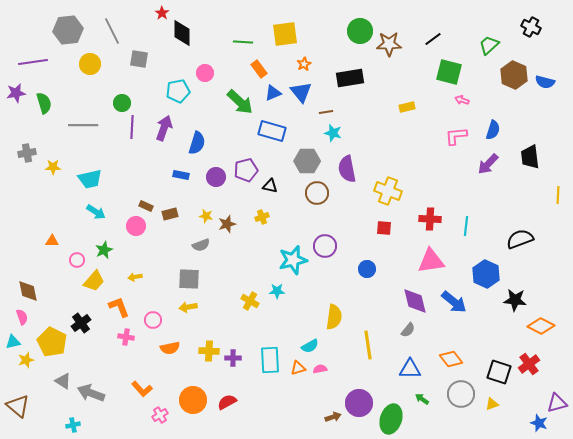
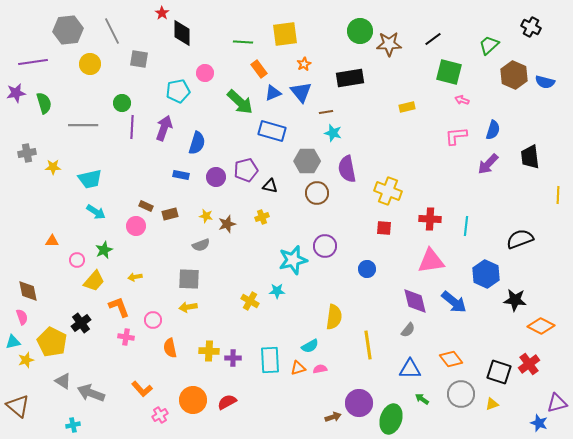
orange semicircle at (170, 348): rotated 90 degrees clockwise
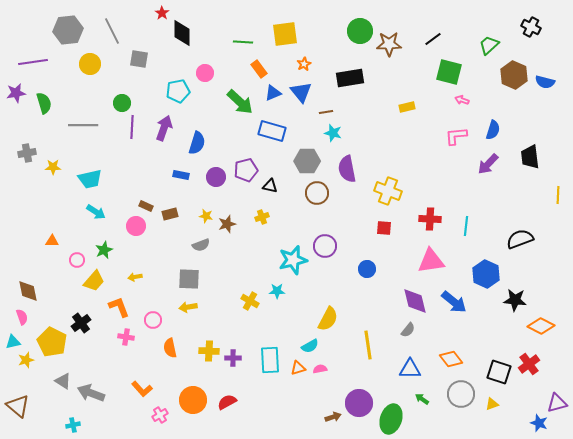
yellow semicircle at (334, 317): moved 6 px left, 2 px down; rotated 20 degrees clockwise
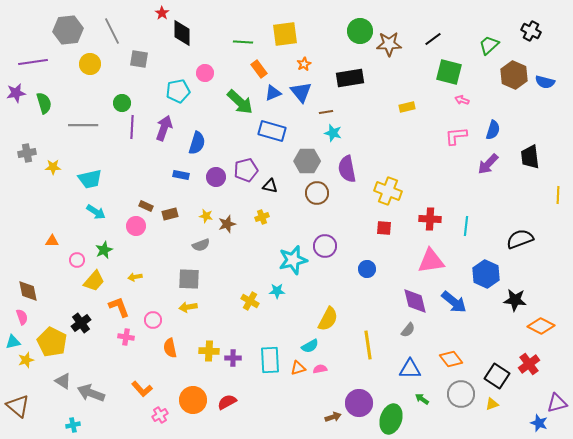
black cross at (531, 27): moved 4 px down
black square at (499, 372): moved 2 px left, 4 px down; rotated 15 degrees clockwise
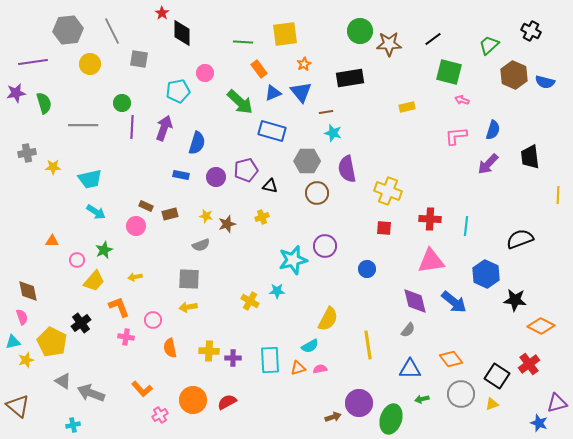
green arrow at (422, 399): rotated 48 degrees counterclockwise
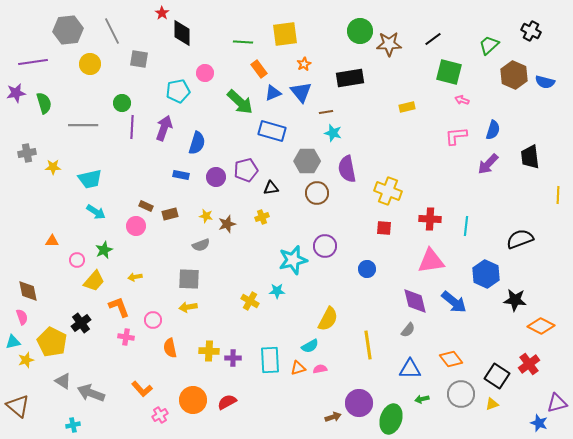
black triangle at (270, 186): moved 1 px right, 2 px down; rotated 21 degrees counterclockwise
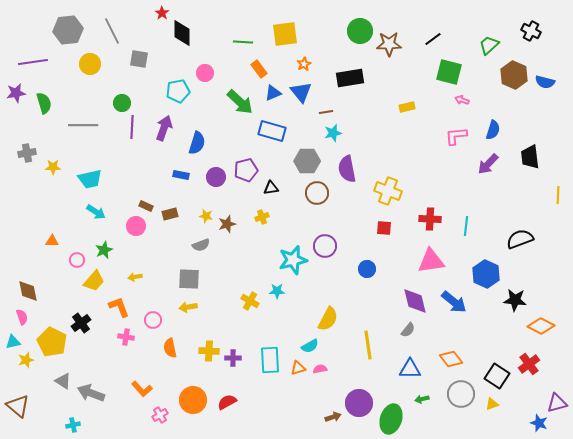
cyan star at (333, 133): rotated 30 degrees counterclockwise
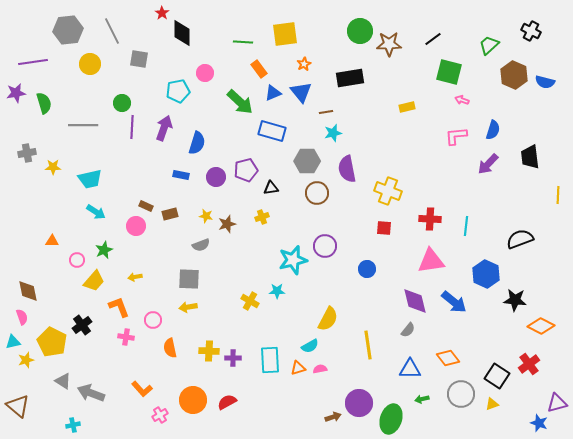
black cross at (81, 323): moved 1 px right, 2 px down
orange diamond at (451, 359): moved 3 px left, 1 px up
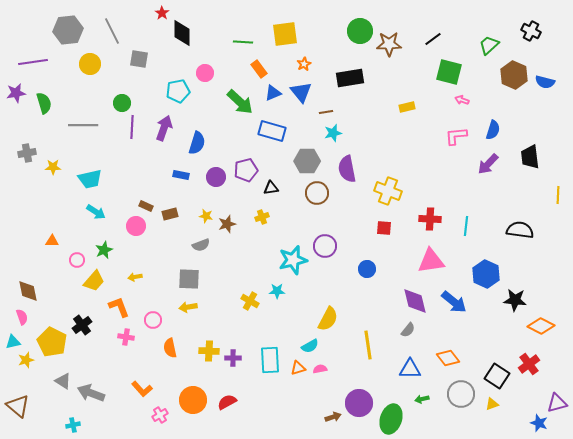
black semicircle at (520, 239): moved 9 px up; rotated 28 degrees clockwise
